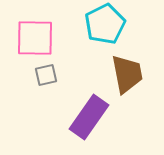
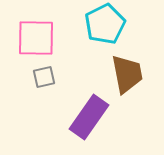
pink square: moved 1 px right
gray square: moved 2 px left, 2 px down
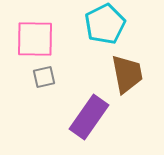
pink square: moved 1 px left, 1 px down
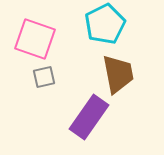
pink square: rotated 18 degrees clockwise
brown trapezoid: moved 9 px left
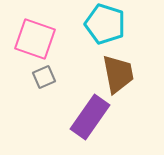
cyan pentagon: rotated 27 degrees counterclockwise
gray square: rotated 10 degrees counterclockwise
purple rectangle: moved 1 px right
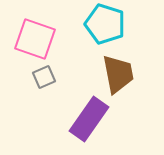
purple rectangle: moved 1 px left, 2 px down
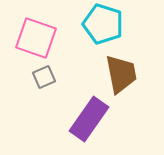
cyan pentagon: moved 2 px left
pink square: moved 1 px right, 1 px up
brown trapezoid: moved 3 px right
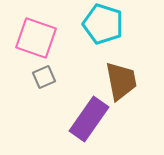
brown trapezoid: moved 7 px down
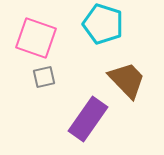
gray square: rotated 10 degrees clockwise
brown trapezoid: moved 6 px right, 1 px up; rotated 33 degrees counterclockwise
purple rectangle: moved 1 px left
